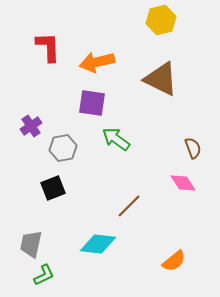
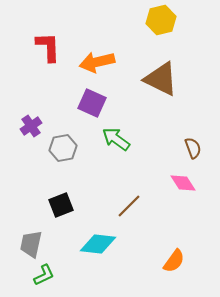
purple square: rotated 16 degrees clockwise
black square: moved 8 px right, 17 px down
orange semicircle: rotated 15 degrees counterclockwise
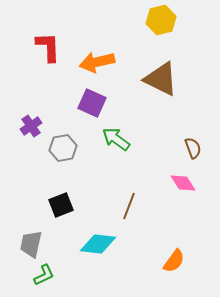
brown line: rotated 24 degrees counterclockwise
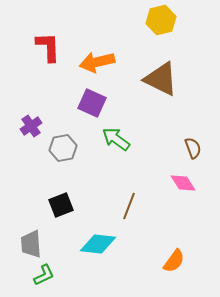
gray trapezoid: rotated 16 degrees counterclockwise
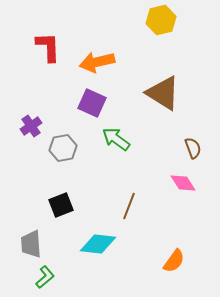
brown triangle: moved 2 px right, 14 px down; rotated 6 degrees clockwise
green L-shape: moved 1 px right, 2 px down; rotated 15 degrees counterclockwise
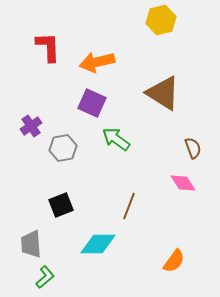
cyan diamond: rotated 6 degrees counterclockwise
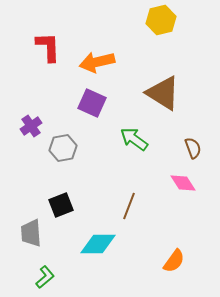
green arrow: moved 18 px right
gray trapezoid: moved 11 px up
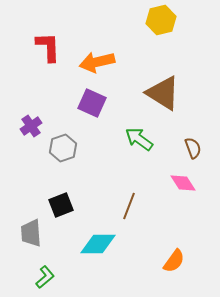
green arrow: moved 5 px right
gray hexagon: rotated 8 degrees counterclockwise
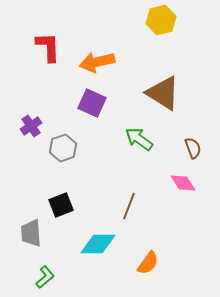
orange semicircle: moved 26 px left, 2 px down
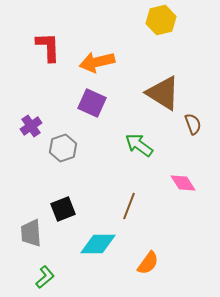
green arrow: moved 6 px down
brown semicircle: moved 24 px up
black square: moved 2 px right, 4 px down
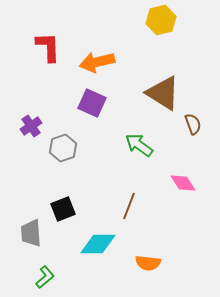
orange semicircle: rotated 60 degrees clockwise
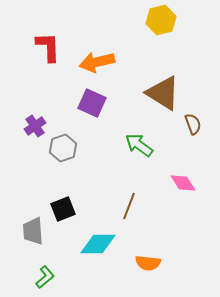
purple cross: moved 4 px right
gray trapezoid: moved 2 px right, 2 px up
